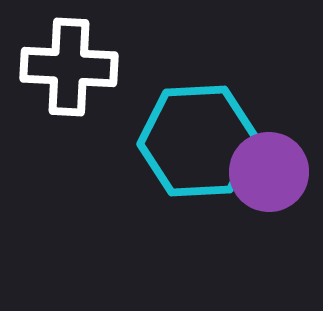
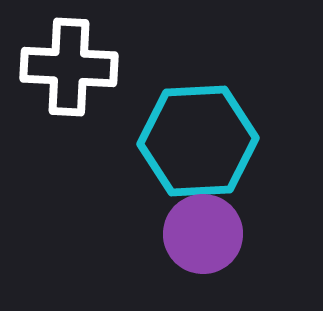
purple circle: moved 66 px left, 62 px down
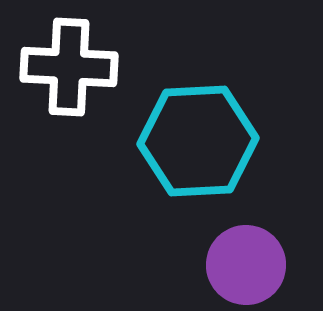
purple circle: moved 43 px right, 31 px down
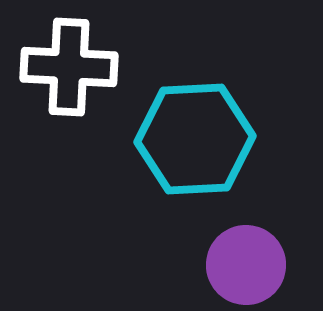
cyan hexagon: moved 3 px left, 2 px up
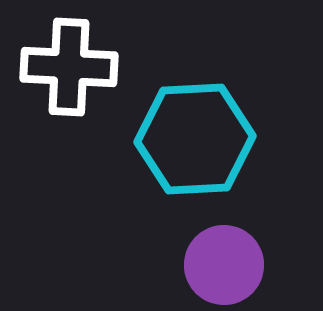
purple circle: moved 22 px left
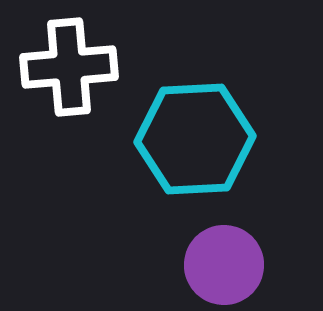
white cross: rotated 8 degrees counterclockwise
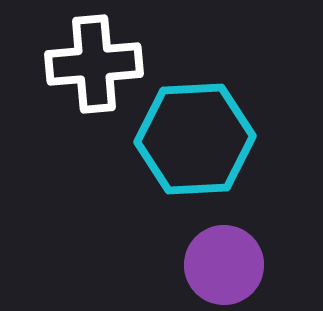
white cross: moved 25 px right, 3 px up
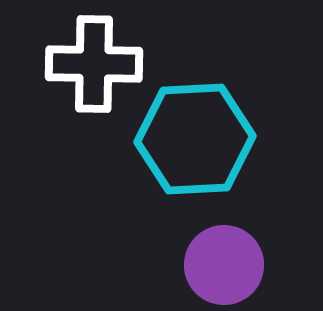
white cross: rotated 6 degrees clockwise
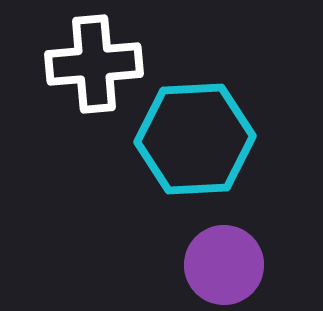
white cross: rotated 6 degrees counterclockwise
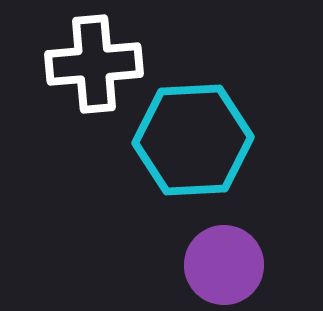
cyan hexagon: moved 2 px left, 1 px down
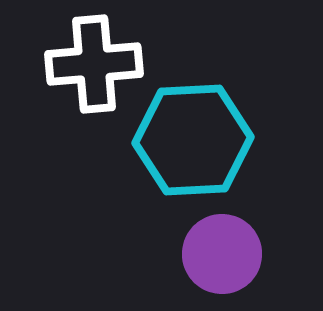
purple circle: moved 2 px left, 11 px up
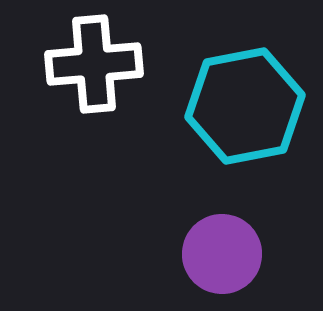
cyan hexagon: moved 52 px right, 34 px up; rotated 8 degrees counterclockwise
